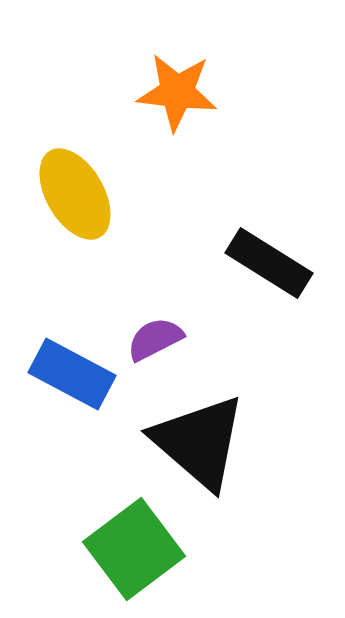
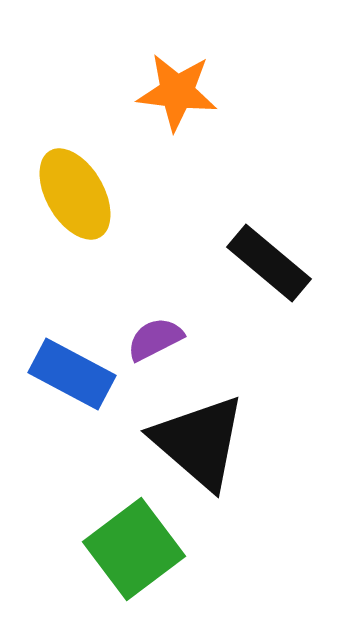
black rectangle: rotated 8 degrees clockwise
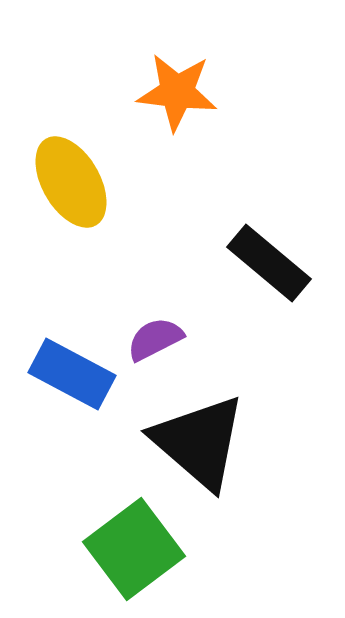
yellow ellipse: moved 4 px left, 12 px up
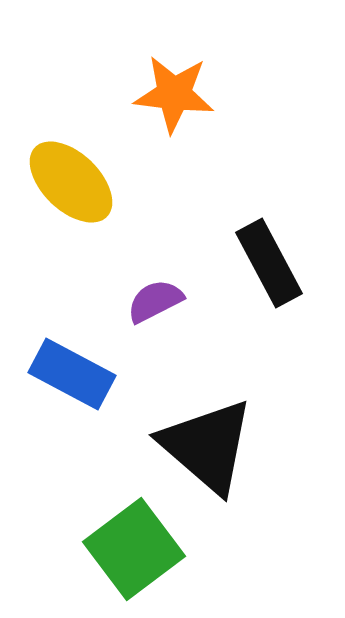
orange star: moved 3 px left, 2 px down
yellow ellipse: rotated 16 degrees counterclockwise
black rectangle: rotated 22 degrees clockwise
purple semicircle: moved 38 px up
black triangle: moved 8 px right, 4 px down
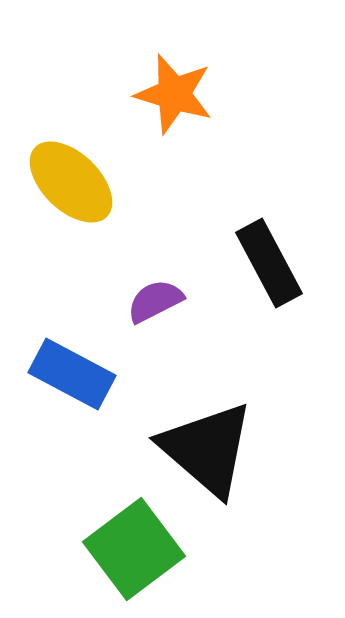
orange star: rotated 10 degrees clockwise
black triangle: moved 3 px down
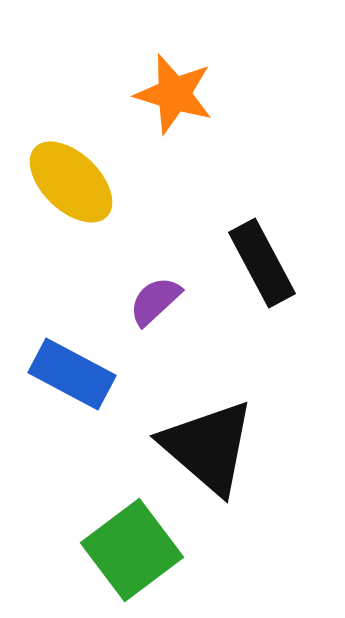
black rectangle: moved 7 px left
purple semicircle: rotated 16 degrees counterclockwise
black triangle: moved 1 px right, 2 px up
green square: moved 2 px left, 1 px down
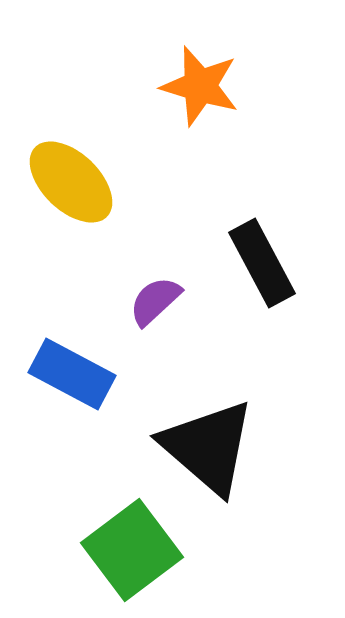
orange star: moved 26 px right, 8 px up
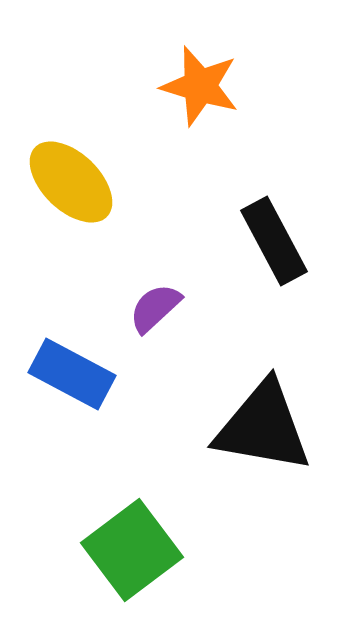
black rectangle: moved 12 px right, 22 px up
purple semicircle: moved 7 px down
black triangle: moved 55 px right, 20 px up; rotated 31 degrees counterclockwise
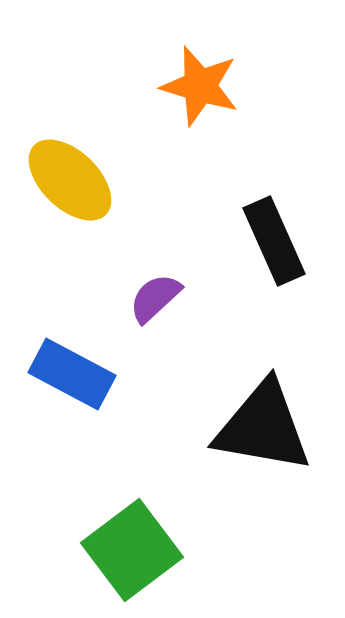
yellow ellipse: moved 1 px left, 2 px up
black rectangle: rotated 4 degrees clockwise
purple semicircle: moved 10 px up
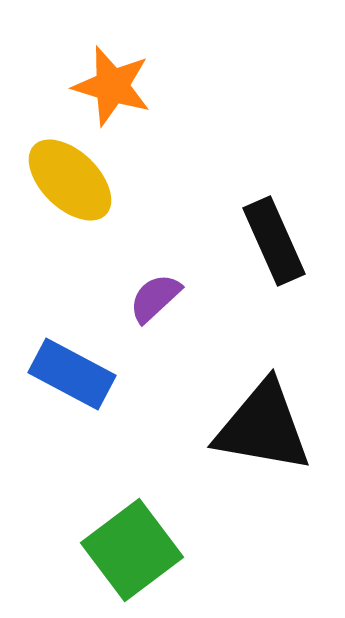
orange star: moved 88 px left
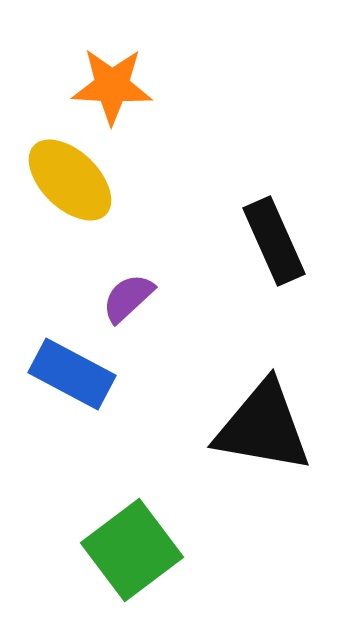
orange star: rotated 14 degrees counterclockwise
purple semicircle: moved 27 px left
